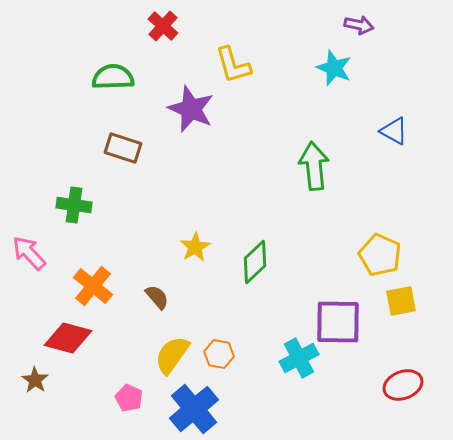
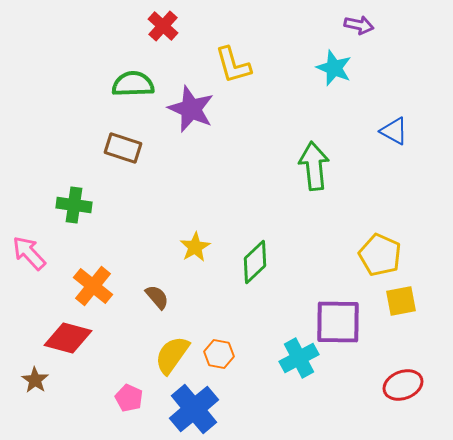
green semicircle: moved 20 px right, 7 px down
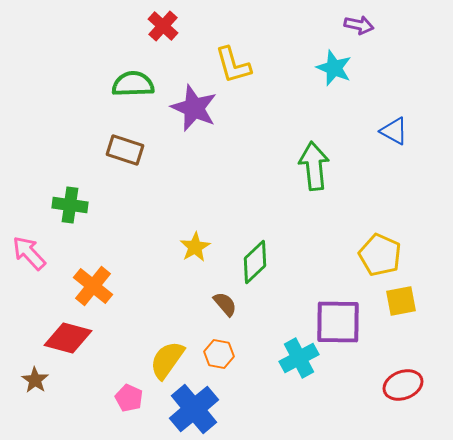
purple star: moved 3 px right, 1 px up
brown rectangle: moved 2 px right, 2 px down
green cross: moved 4 px left
brown semicircle: moved 68 px right, 7 px down
yellow semicircle: moved 5 px left, 5 px down
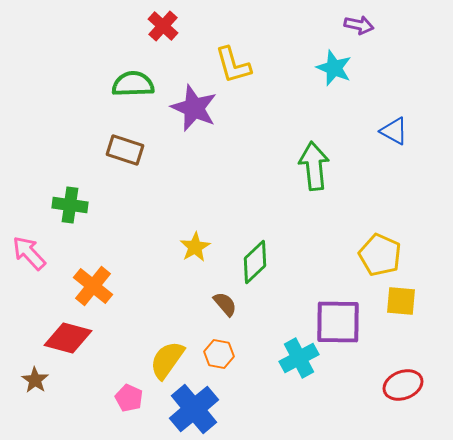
yellow square: rotated 16 degrees clockwise
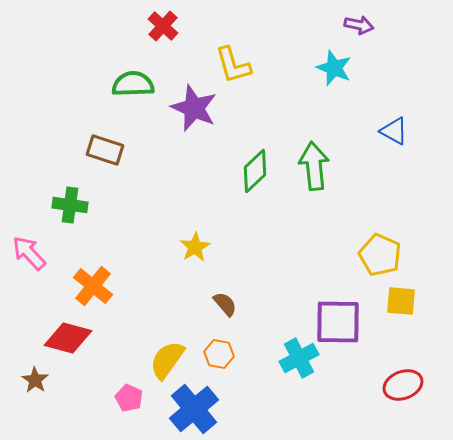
brown rectangle: moved 20 px left
green diamond: moved 91 px up
